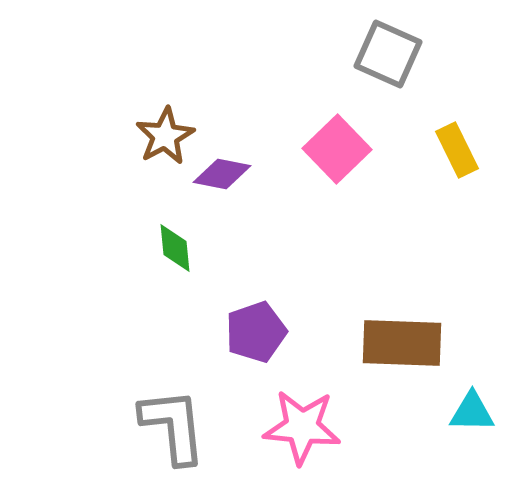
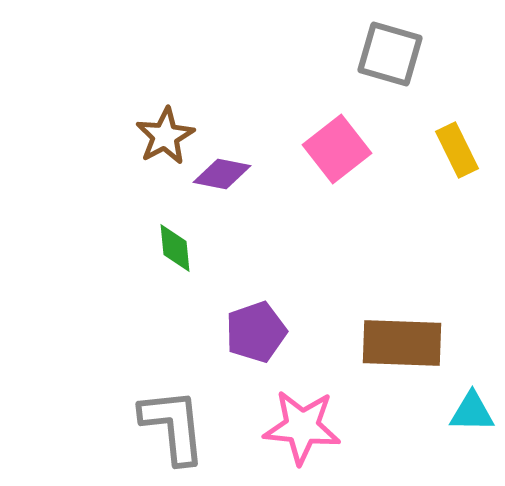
gray square: moved 2 px right; rotated 8 degrees counterclockwise
pink square: rotated 6 degrees clockwise
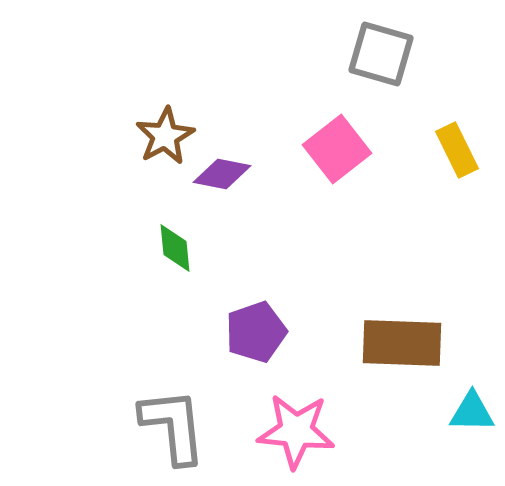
gray square: moved 9 px left
pink star: moved 6 px left, 4 px down
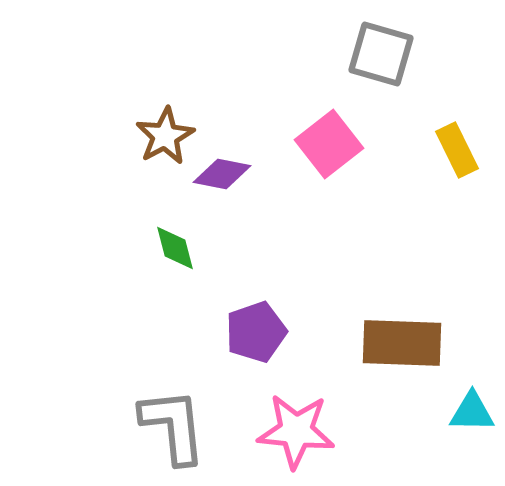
pink square: moved 8 px left, 5 px up
green diamond: rotated 9 degrees counterclockwise
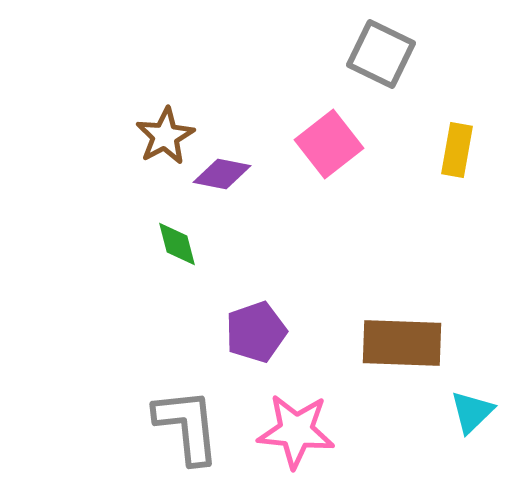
gray square: rotated 10 degrees clockwise
yellow rectangle: rotated 36 degrees clockwise
green diamond: moved 2 px right, 4 px up
cyan triangle: rotated 45 degrees counterclockwise
gray L-shape: moved 14 px right
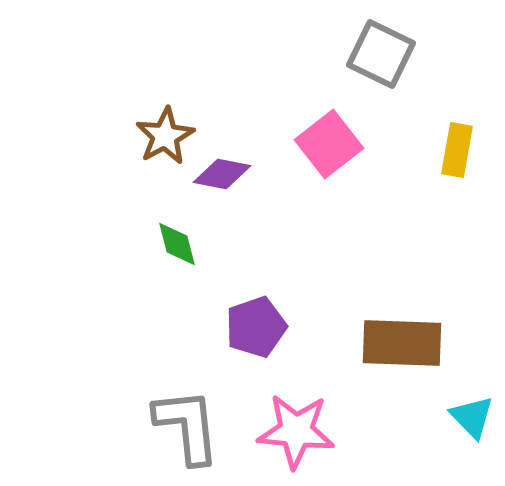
purple pentagon: moved 5 px up
cyan triangle: moved 5 px down; rotated 30 degrees counterclockwise
